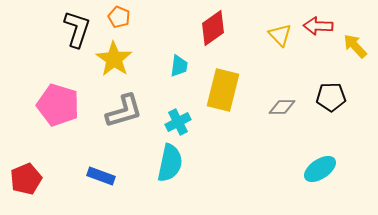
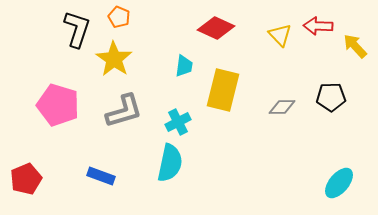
red diamond: moved 3 px right; rotated 60 degrees clockwise
cyan trapezoid: moved 5 px right
cyan ellipse: moved 19 px right, 14 px down; rotated 16 degrees counterclockwise
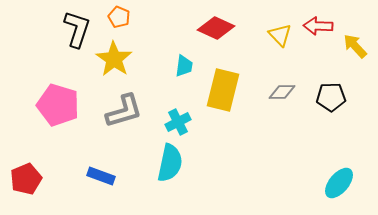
gray diamond: moved 15 px up
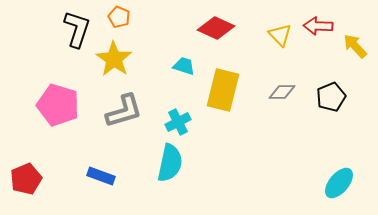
cyan trapezoid: rotated 80 degrees counterclockwise
black pentagon: rotated 20 degrees counterclockwise
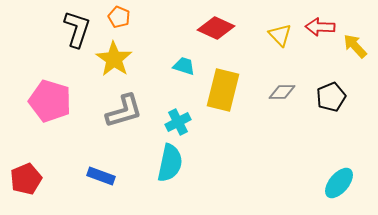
red arrow: moved 2 px right, 1 px down
pink pentagon: moved 8 px left, 4 px up
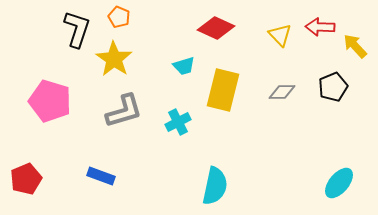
cyan trapezoid: rotated 145 degrees clockwise
black pentagon: moved 2 px right, 10 px up
cyan semicircle: moved 45 px right, 23 px down
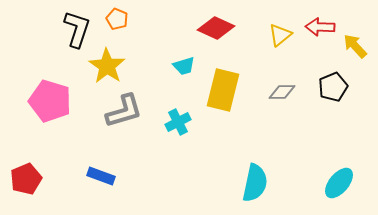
orange pentagon: moved 2 px left, 2 px down
yellow triangle: rotated 35 degrees clockwise
yellow star: moved 7 px left, 7 px down
cyan semicircle: moved 40 px right, 3 px up
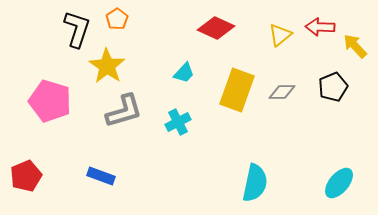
orange pentagon: rotated 15 degrees clockwise
cyan trapezoid: moved 7 px down; rotated 30 degrees counterclockwise
yellow rectangle: moved 14 px right; rotated 6 degrees clockwise
red pentagon: moved 3 px up
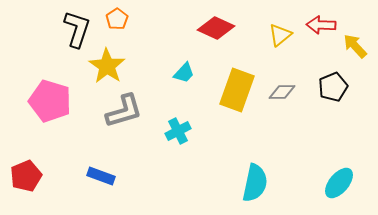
red arrow: moved 1 px right, 2 px up
cyan cross: moved 9 px down
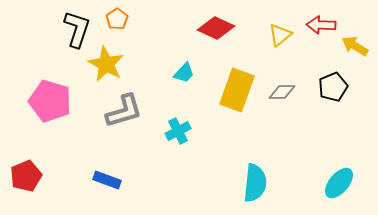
yellow arrow: rotated 16 degrees counterclockwise
yellow star: moved 1 px left, 2 px up; rotated 6 degrees counterclockwise
blue rectangle: moved 6 px right, 4 px down
cyan semicircle: rotated 6 degrees counterclockwise
